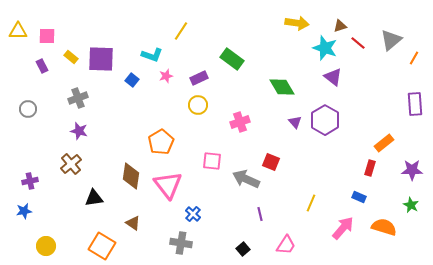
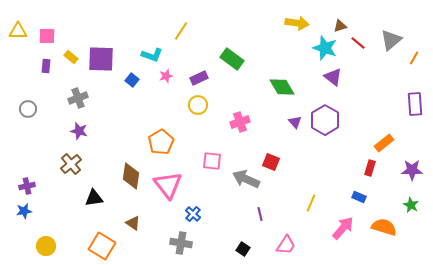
purple rectangle at (42, 66): moved 4 px right; rotated 32 degrees clockwise
purple cross at (30, 181): moved 3 px left, 5 px down
black square at (243, 249): rotated 16 degrees counterclockwise
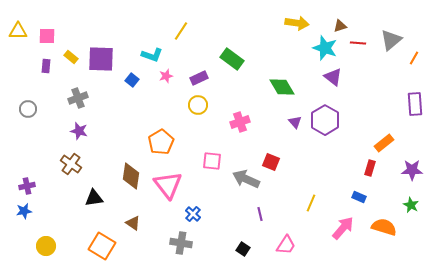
red line at (358, 43): rotated 35 degrees counterclockwise
brown cross at (71, 164): rotated 15 degrees counterclockwise
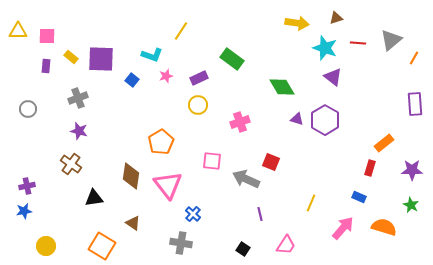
brown triangle at (340, 26): moved 4 px left, 8 px up
purple triangle at (295, 122): moved 2 px right, 3 px up; rotated 32 degrees counterclockwise
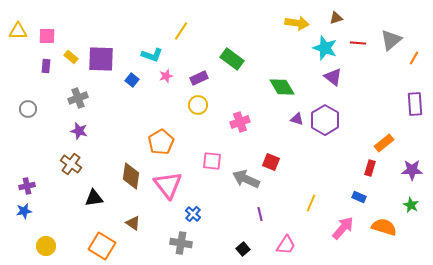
black square at (243, 249): rotated 16 degrees clockwise
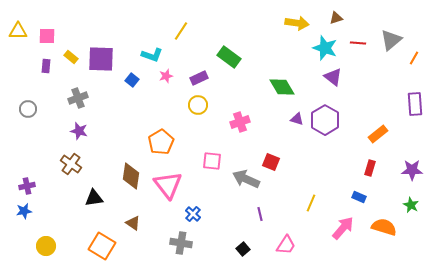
green rectangle at (232, 59): moved 3 px left, 2 px up
orange rectangle at (384, 143): moved 6 px left, 9 px up
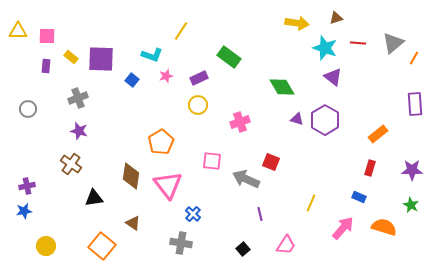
gray triangle at (391, 40): moved 2 px right, 3 px down
orange square at (102, 246): rotated 8 degrees clockwise
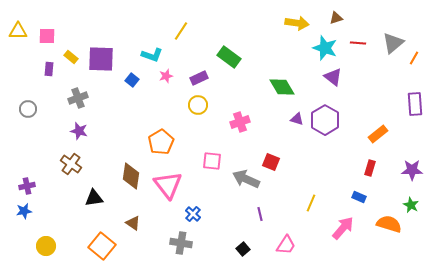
purple rectangle at (46, 66): moved 3 px right, 3 px down
orange semicircle at (384, 227): moved 5 px right, 3 px up
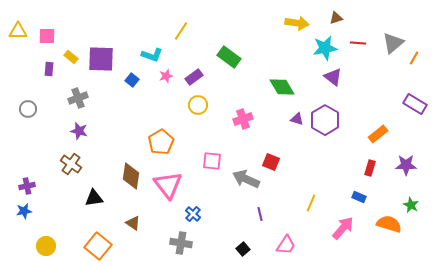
cyan star at (325, 48): rotated 30 degrees counterclockwise
purple rectangle at (199, 78): moved 5 px left, 1 px up; rotated 12 degrees counterclockwise
purple rectangle at (415, 104): rotated 55 degrees counterclockwise
pink cross at (240, 122): moved 3 px right, 3 px up
purple star at (412, 170): moved 6 px left, 5 px up
orange square at (102, 246): moved 4 px left
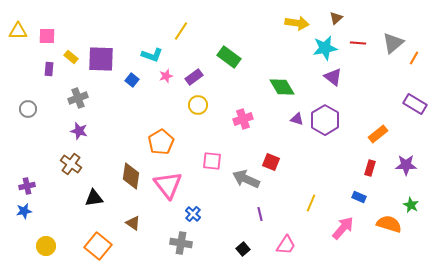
brown triangle at (336, 18): rotated 24 degrees counterclockwise
